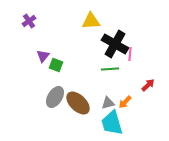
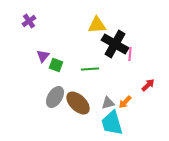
yellow triangle: moved 6 px right, 4 px down
green line: moved 20 px left
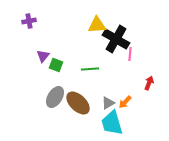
purple cross: rotated 24 degrees clockwise
black cross: moved 1 px right, 5 px up
red arrow: moved 1 px right, 2 px up; rotated 24 degrees counterclockwise
gray triangle: rotated 16 degrees counterclockwise
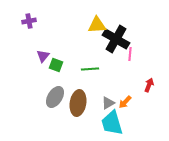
red arrow: moved 2 px down
brown ellipse: rotated 55 degrees clockwise
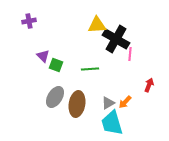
purple triangle: rotated 24 degrees counterclockwise
brown ellipse: moved 1 px left, 1 px down
